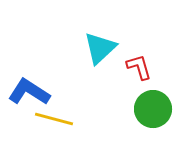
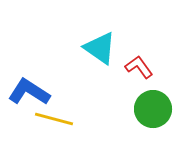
cyan triangle: rotated 42 degrees counterclockwise
red L-shape: rotated 20 degrees counterclockwise
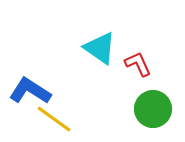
red L-shape: moved 1 px left, 3 px up; rotated 12 degrees clockwise
blue L-shape: moved 1 px right, 1 px up
yellow line: rotated 21 degrees clockwise
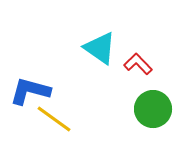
red L-shape: rotated 20 degrees counterclockwise
blue L-shape: rotated 18 degrees counterclockwise
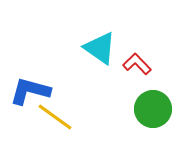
red L-shape: moved 1 px left
yellow line: moved 1 px right, 2 px up
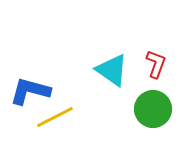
cyan triangle: moved 12 px right, 22 px down
red L-shape: moved 19 px right; rotated 64 degrees clockwise
yellow line: rotated 63 degrees counterclockwise
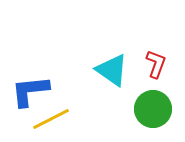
blue L-shape: rotated 21 degrees counterclockwise
yellow line: moved 4 px left, 2 px down
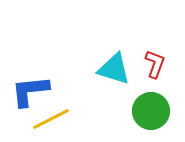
red L-shape: moved 1 px left
cyan triangle: moved 2 px right, 1 px up; rotated 18 degrees counterclockwise
green circle: moved 2 px left, 2 px down
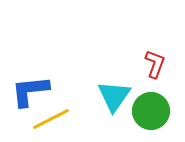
cyan triangle: moved 27 px down; rotated 48 degrees clockwise
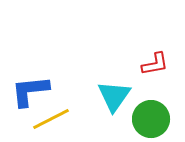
red L-shape: rotated 60 degrees clockwise
green circle: moved 8 px down
